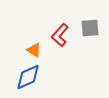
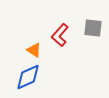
gray square: moved 3 px right; rotated 12 degrees clockwise
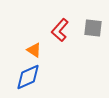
red L-shape: moved 5 px up
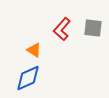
red L-shape: moved 2 px right, 1 px up
blue diamond: moved 1 px down
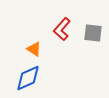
gray square: moved 5 px down
orange triangle: moved 1 px up
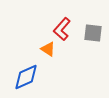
orange triangle: moved 14 px right
blue diamond: moved 2 px left, 1 px up
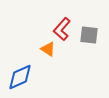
gray square: moved 4 px left, 2 px down
blue diamond: moved 6 px left
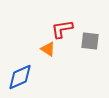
red L-shape: rotated 40 degrees clockwise
gray square: moved 1 px right, 6 px down
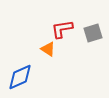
gray square: moved 3 px right, 8 px up; rotated 24 degrees counterclockwise
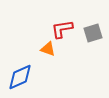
orange triangle: rotated 14 degrees counterclockwise
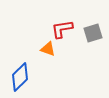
blue diamond: rotated 20 degrees counterclockwise
